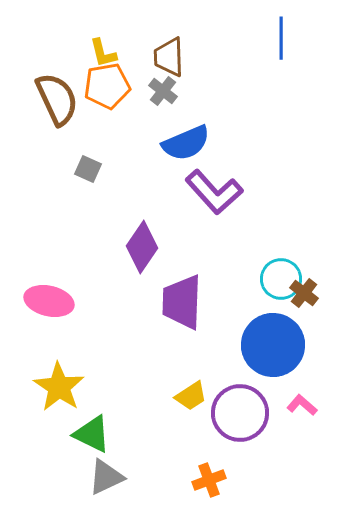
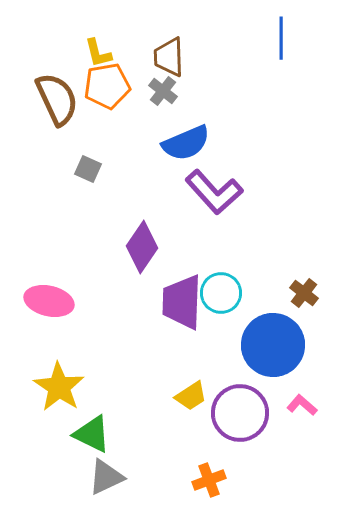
yellow L-shape: moved 5 px left
cyan circle: moved 60 px left, 14 px down
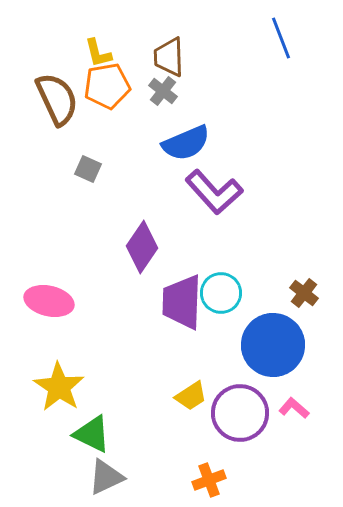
blue line: rotated 21 degrees counterclockwise
pink L-shape: moved 8 px left, 3 px down
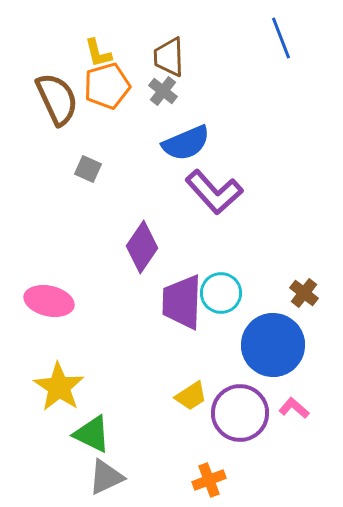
orange pentagon: rotated 6 degrees counterclockwise
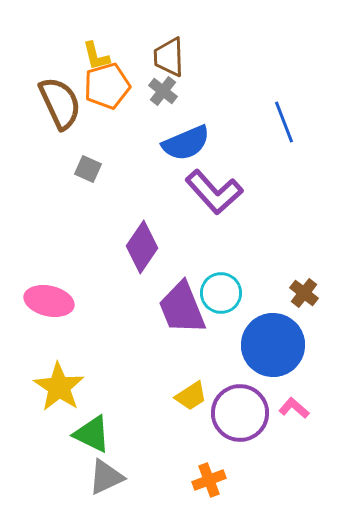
blue line: moved 3 px right, 84 px down
yellow L-shape: moved 2 px left, 3 px down
brown semicircle: moved 3 px right, 4 px down
purple trapezoid: moved 6 px down; rotated 24 degrees counterclockwise
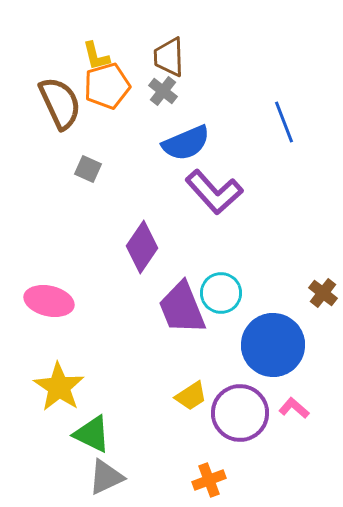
brown cross: moved 19 px right
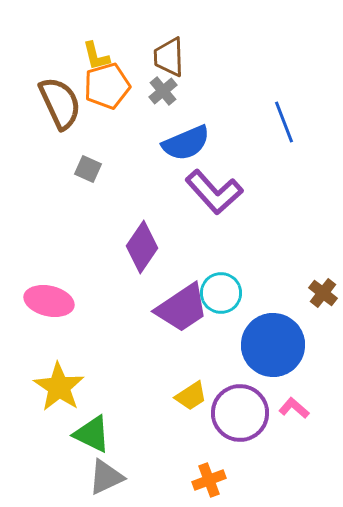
gray cross: rotated 12 degrees clockwise
purple trapezoid: rotated 102 degrees counterclockwise
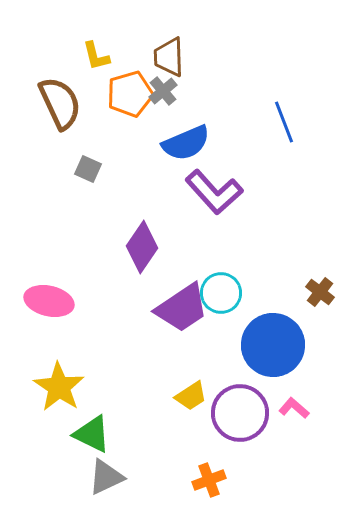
orange pentagon: moved 23 px right, 8 px down
brown cross: moved 3 px left, 1 px up
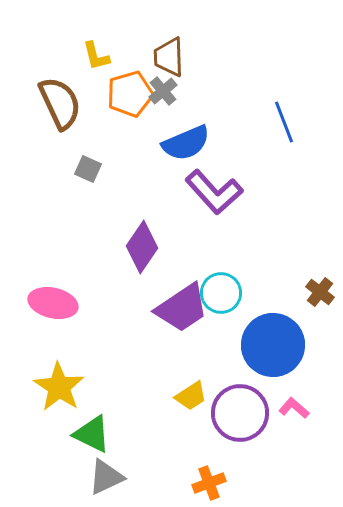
pink ellipse: moved 4 px right, 2 px down
orange cross: moved 3 px down
